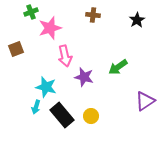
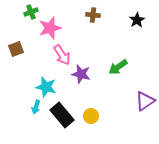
pink arrow: moved 3 px left, 1 px up; rotated 20 degrees counterclockwise
purple star: moved 3 px left, 3 px up
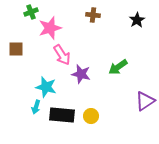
brown square: rotated 21 degrees clockwise
black rectangle: rotated 45 degrees counterclockwise
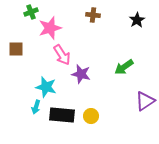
green arrow: moved 6 px right
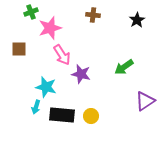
brown square: moved 3 px right
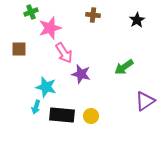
pink arrow: moved 2 px right, 2 px up
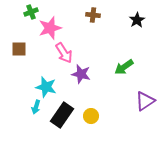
black rectangle: rotated 60 degrees counterclockwise
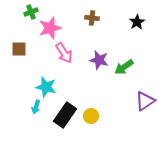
brown cross: moved 1 px left, 3 px down
black star: moved 2 px down
purple star: moved 18 px right, 14 px up
black rectangle: moved 3 px right
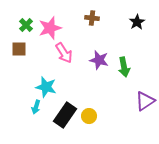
green cross: moved 5 px left, 13 px down; rotated 24 degrees counterclockwise
green arrow: rotated 66 degrees counterclockwise
yellow circle: moved 2 px left
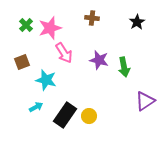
brown square: moved 3 px right, 13 px down; rotated 21 degrees counterclockwise
cyan star: moved 7 px up
cyan arrow: rotated 136 degrees counterclockwise
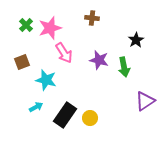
black star: moved 1 px left, 18 px down
yellow circle: moved 1 px right, 2 px down
